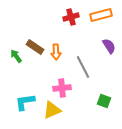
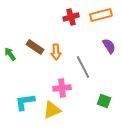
green arrow: moved 6 px left, 2 px up
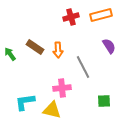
orange arrow: moved 2 px right, 2 px up
green square: rotated 24 degrees counterclockwise
yellow triangle: rotated 36 degrees clockwise
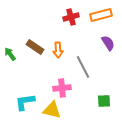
purple semicircle: moved 1 px left, 3 px up
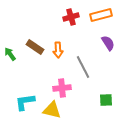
green square: moved 2 px right, 1 px up
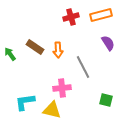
green square: rotated 16 degrees clockwise
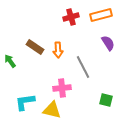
green arrow: moved 7 px down
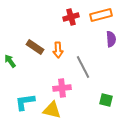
purple semicircle: moved 3 px right, 4 px up; rotated 28 degrees clockwise
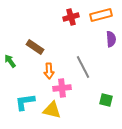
orange arrow: moved 9 px left, 21 px down
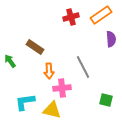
orange rectangle: rotated 20 degrees counterclockwise
